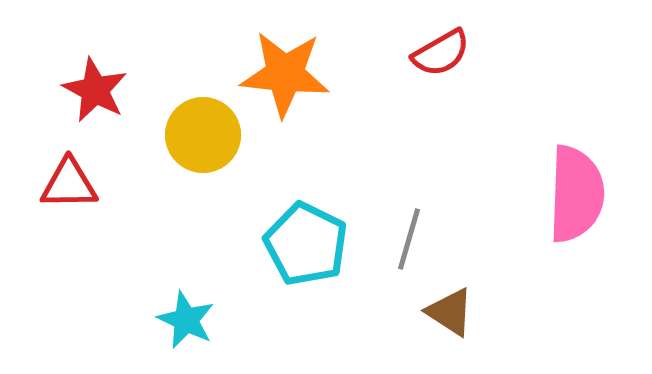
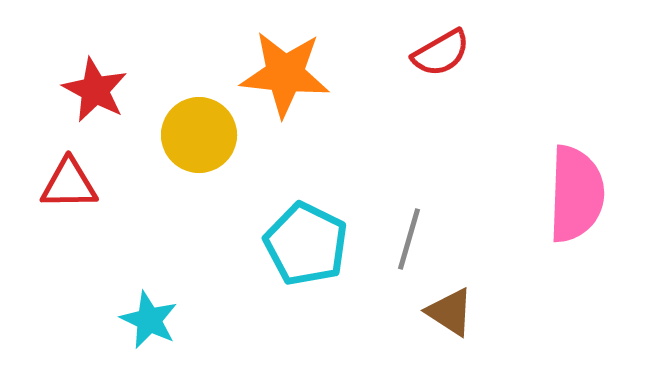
yellow circle: moved 4 px left
cyan star: moved 37 px left
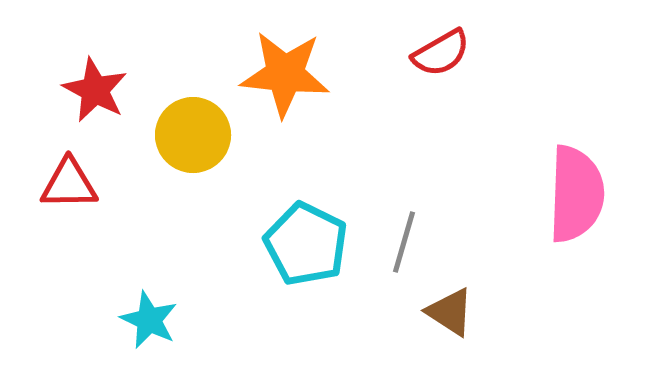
yellow circle: moved 6 px left
gray line: moved 5 px left, 3 px down
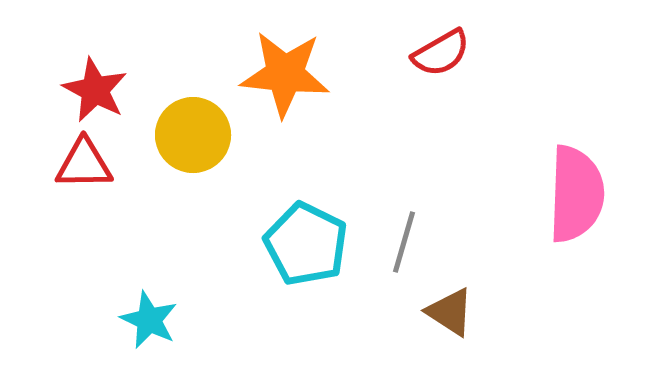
red triangle: moved 15 px right, 20 px up
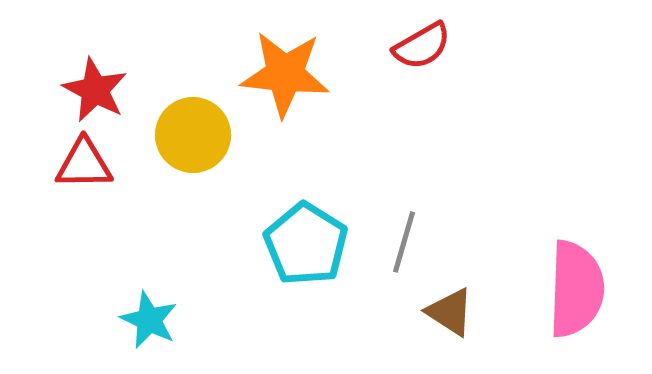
red semicircle: moved 19 px left, 7 px up
pink semicircle: moved 95 px down
cyan pentagon: rotated 6 degrees clockwise
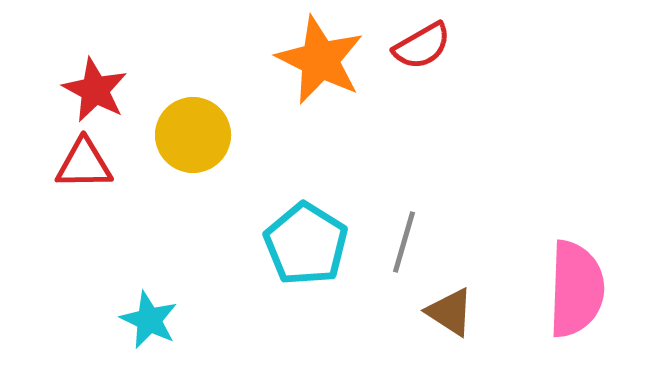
orange star: moved 35 px right, 14 px up; rotated 20 degrees clockwise
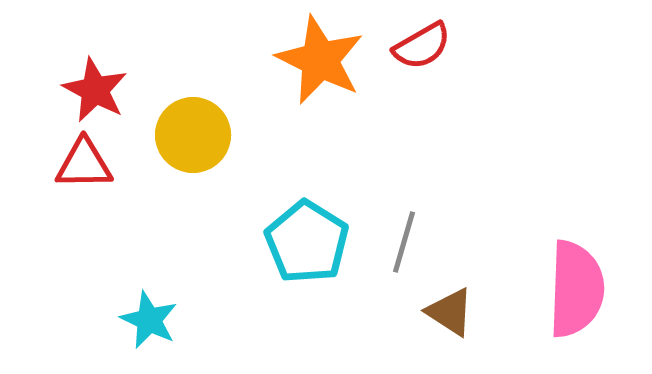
cyan pentagon: moved 1 px right, 2 px up
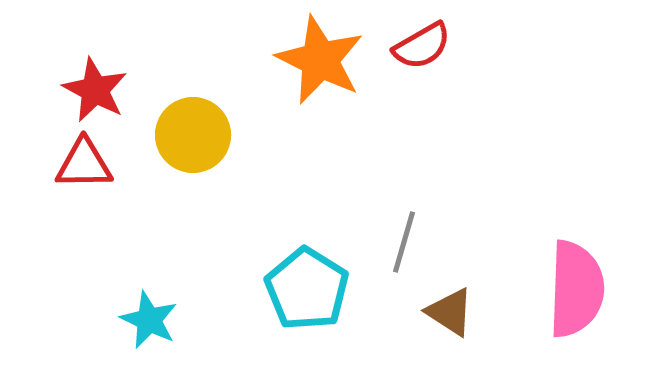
cyan pentagon: moved 47 px down
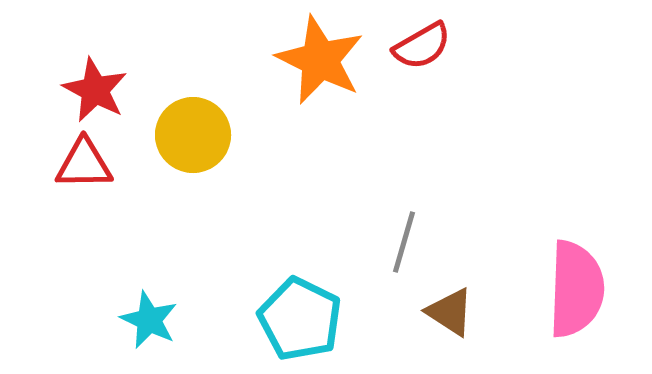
cyan pentagon: moved 7 px left, 30 px down; rotated 6 degrees counterclockwise
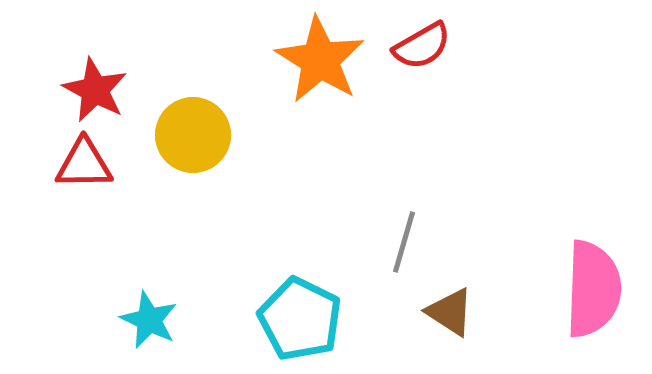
orange star: rotated 6 degrees clockwise
pink semicircle: moved 17 px right
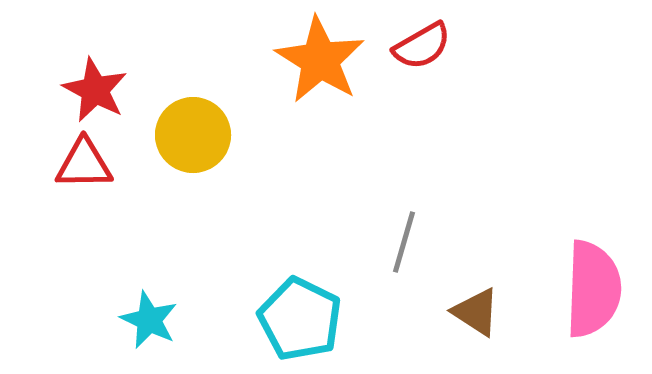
brown triangle: moved 26 px right
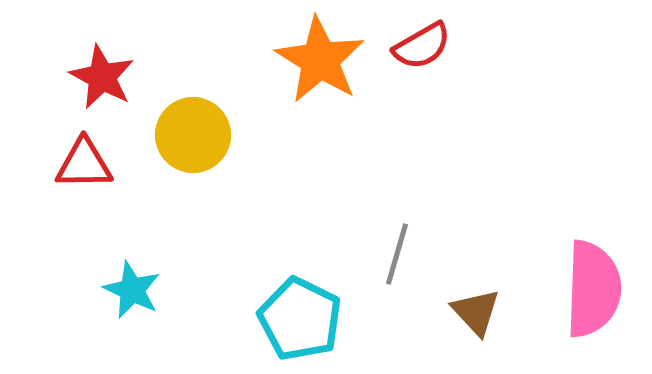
red star: moved 7 px right, 13 px up
gray line: moved 7 px left, 12 px down
brown triangle: rotated 14 degrees clockwise
cyan star: moved 17 px left, 30 px up
